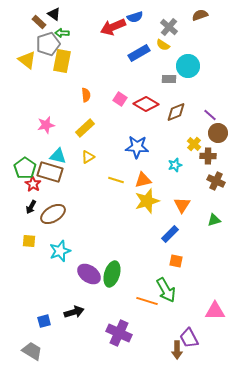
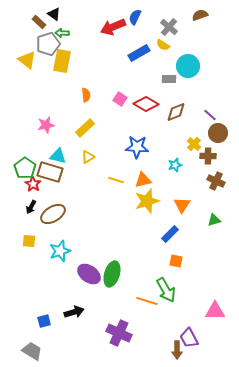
blue semicircle at (135, 17): rotated 133 degrees clockwise
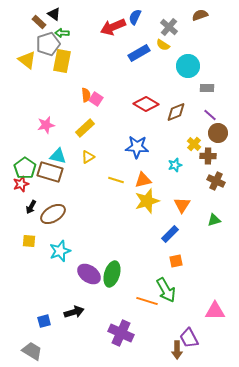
gray rectangle at (169, 79): moved 38 px right, 9 px down
pink square at (120, 99): moved 24 px left
red star at (33, 184): moved 12 px left; rotated 21 degrees clockwise
orange square at (176, 261): rotated 24 degrees counterclockwise
purple cross at (119, 333): moved 2 px right
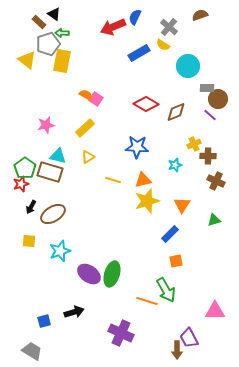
orange semicircle at (86, 95): rotated 56 degrees counterclockwise
brown circle at (218, 133): moved 34 px up
yellow cross at (194, 144): rotated 24 degrees clockwise
yellow line at (116, 180): moved 3 px left
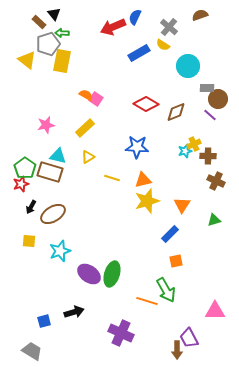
black triangle at (54, 14): rotated 16 degrees clockwise
cyan star at (175, 165): moved 10 px right, 14 px up
yellow line at (113, 180): moved 1 px left, 2 px up
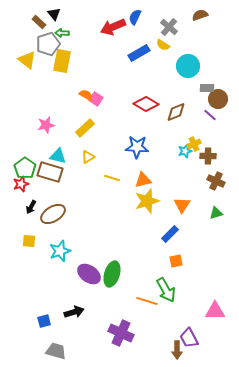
green triangle at (214, 220): moved 2 px right, 7 px up
gray trapezoid at (32, 351): moved 24 px right; rotated 15 degrees counterclockwise
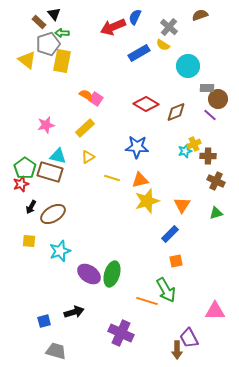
orange triangle at (143, 180): moved 3 px left
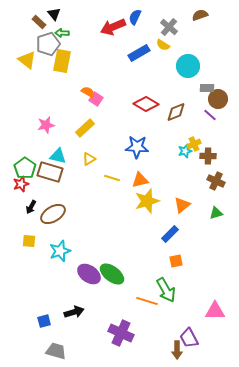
orange semicircle at (86, 95): moved 2 px right, 3 px up
yellow triangle at (88, 157): moved 1 px right, 2 px down
orange triangle at (182, 205): rotated 18 degrees clockwise
green ellipse at (112, 274): rotated 70 degrees counterclockwise
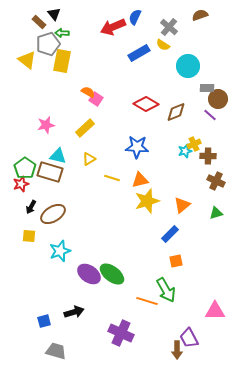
yellow square at (29, 241): moved 5 px up
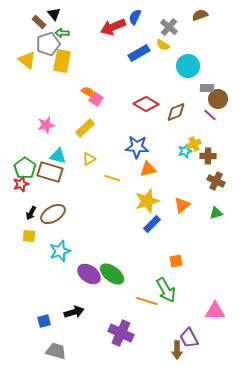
orange triangle at (140, 180): moved 8 px right, 11 px up
black arrow at (31, 207): moved 6 px down
blue rectangle at (170, 234): moved 18 px left, 10 px up
